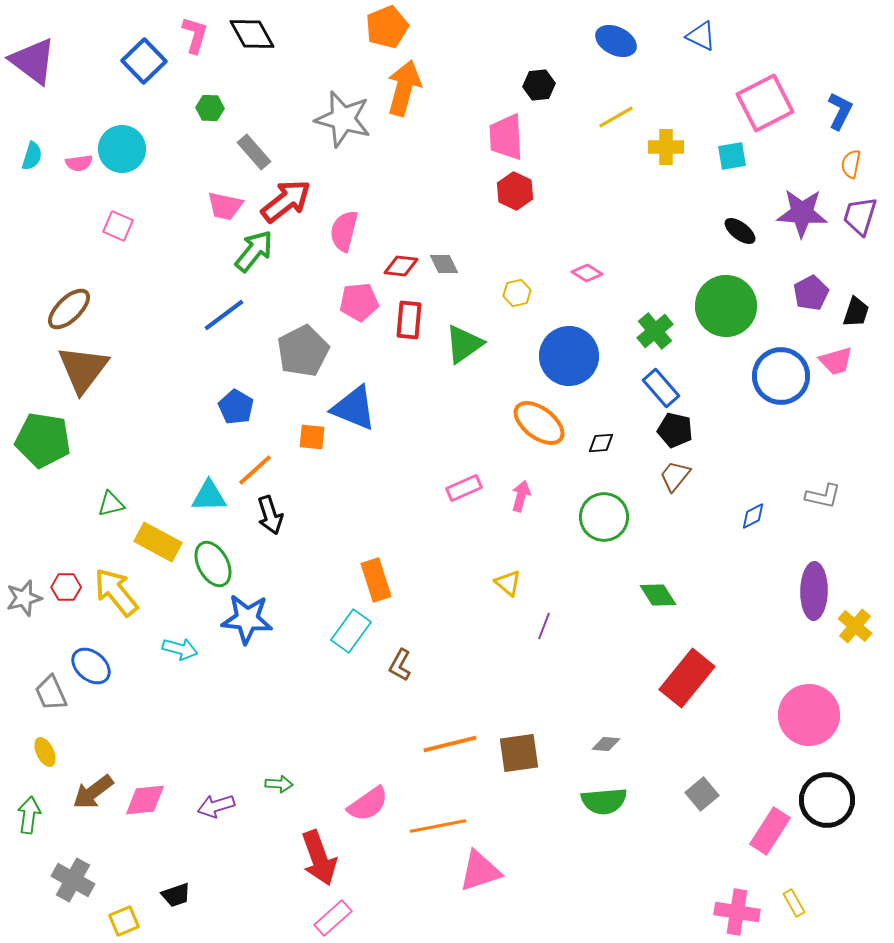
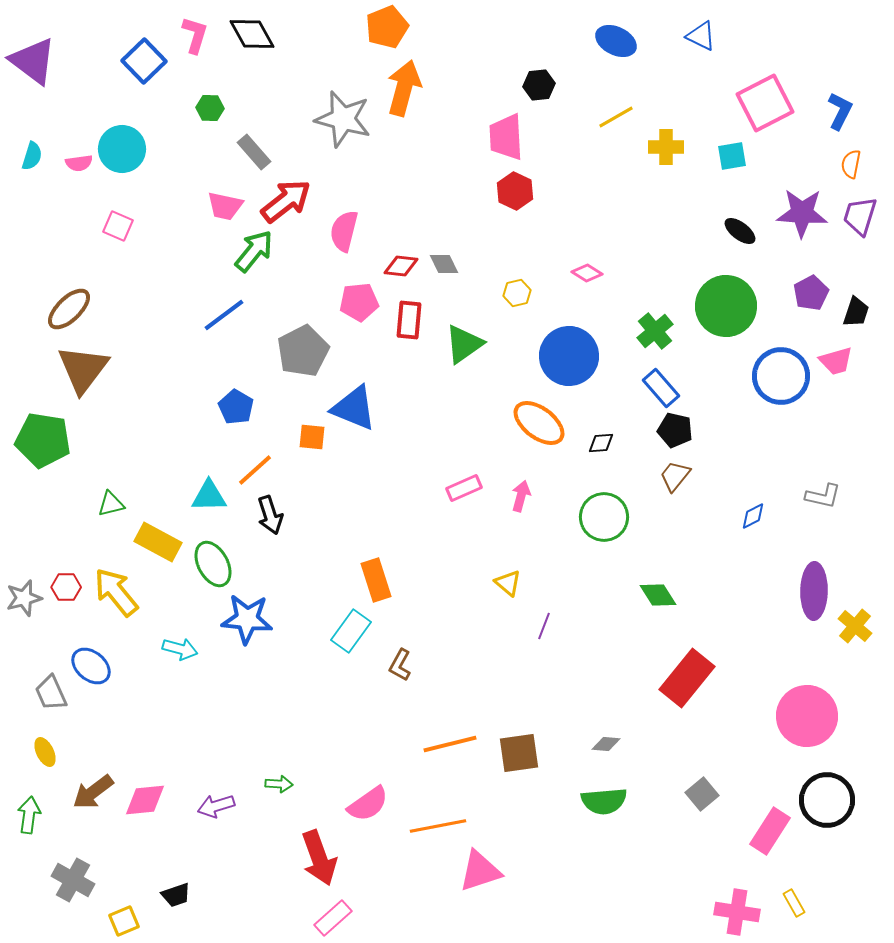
pink circle at (809, 715): moved 2 px left, 1 px down
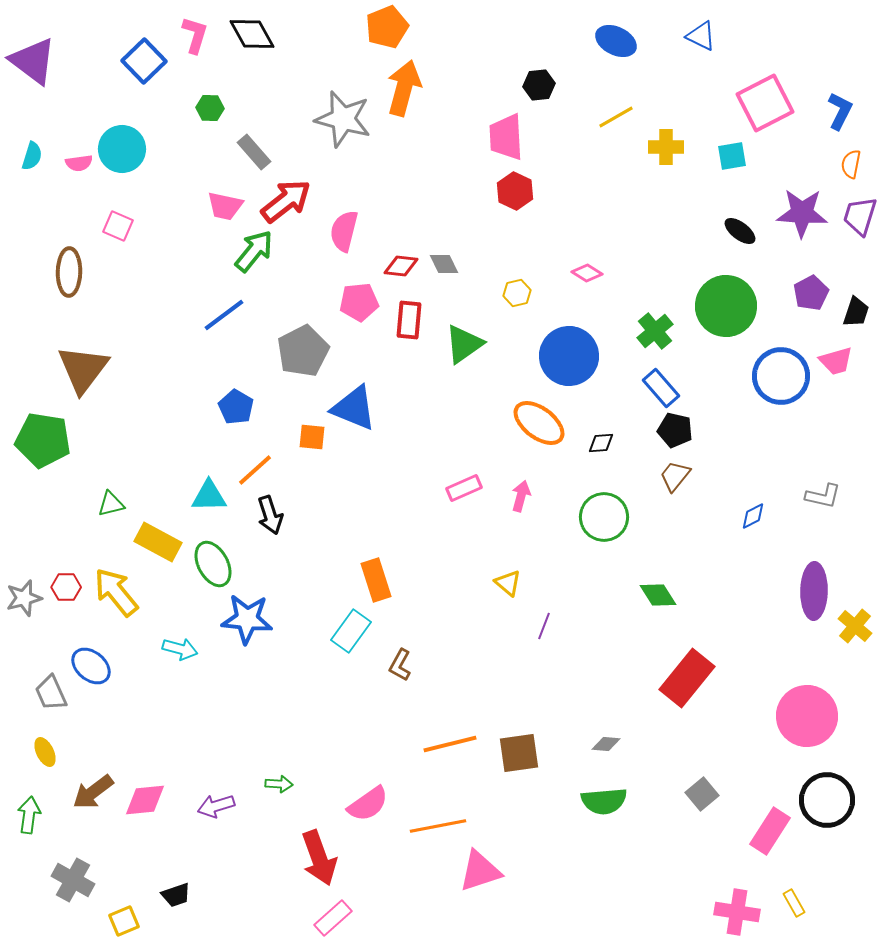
brown ellipse at (69, 309): moved 37 px up; rotated 45 degrees counterclockwise
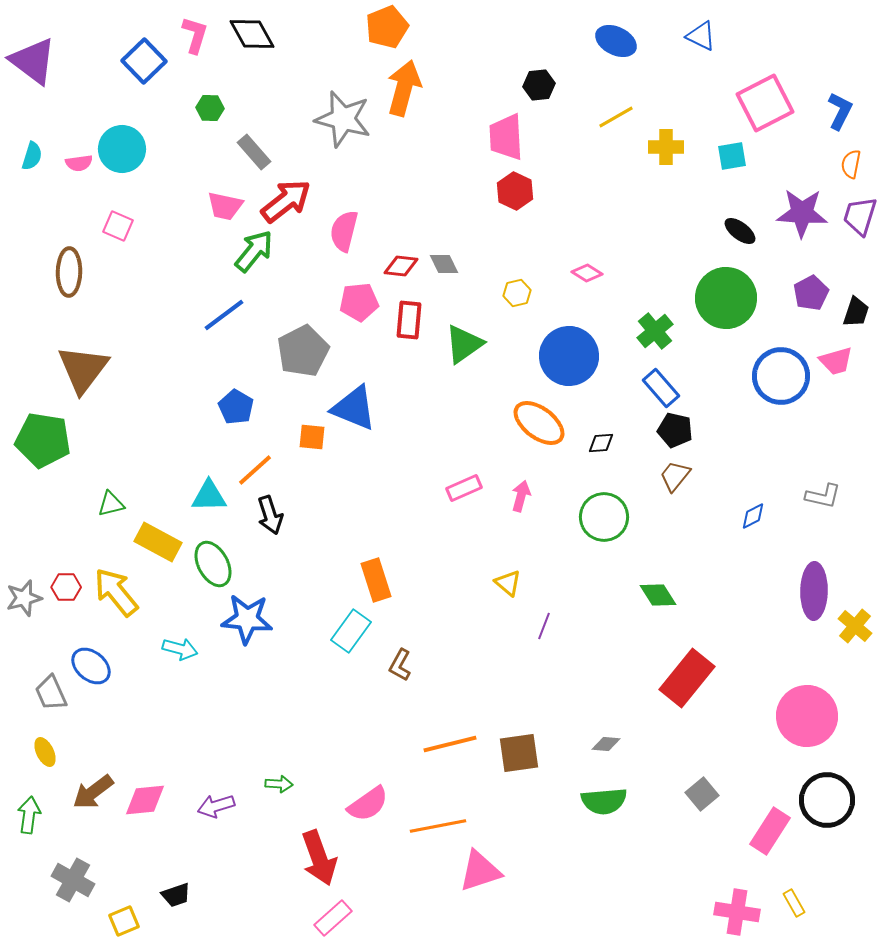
green circle at (726, 306): moved 8 px up
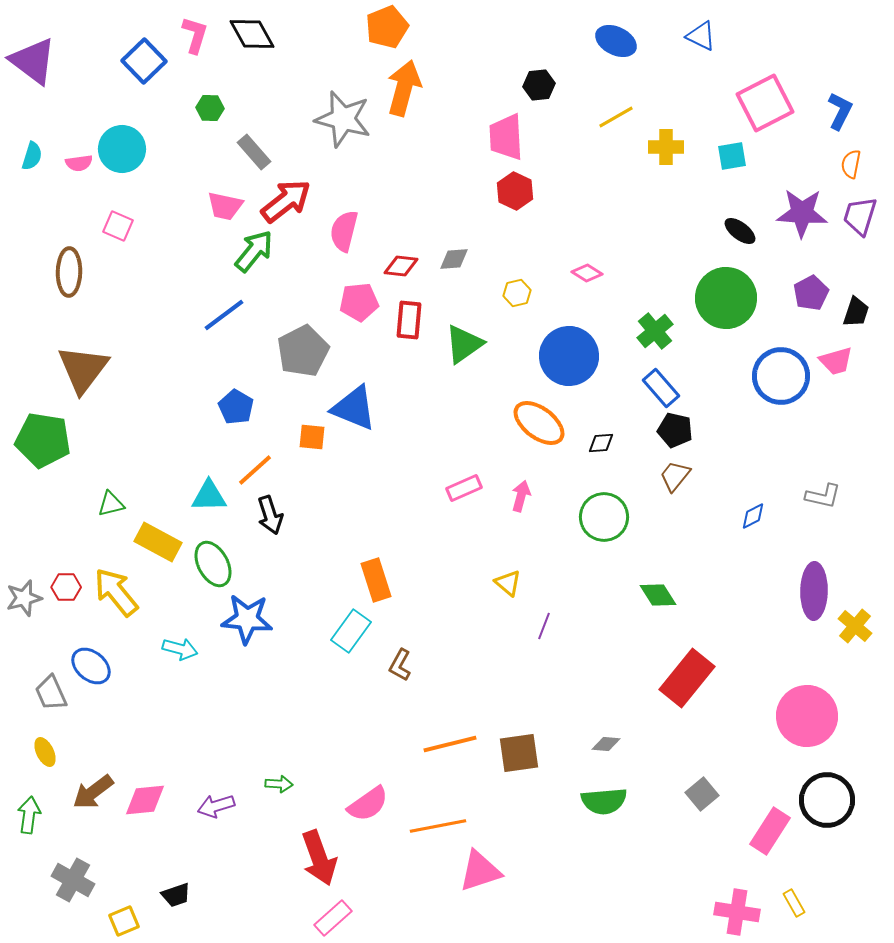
gray diamond at (444, 264): moved 10 px right, 5 px up; rotated 68 degrees counterclockwise
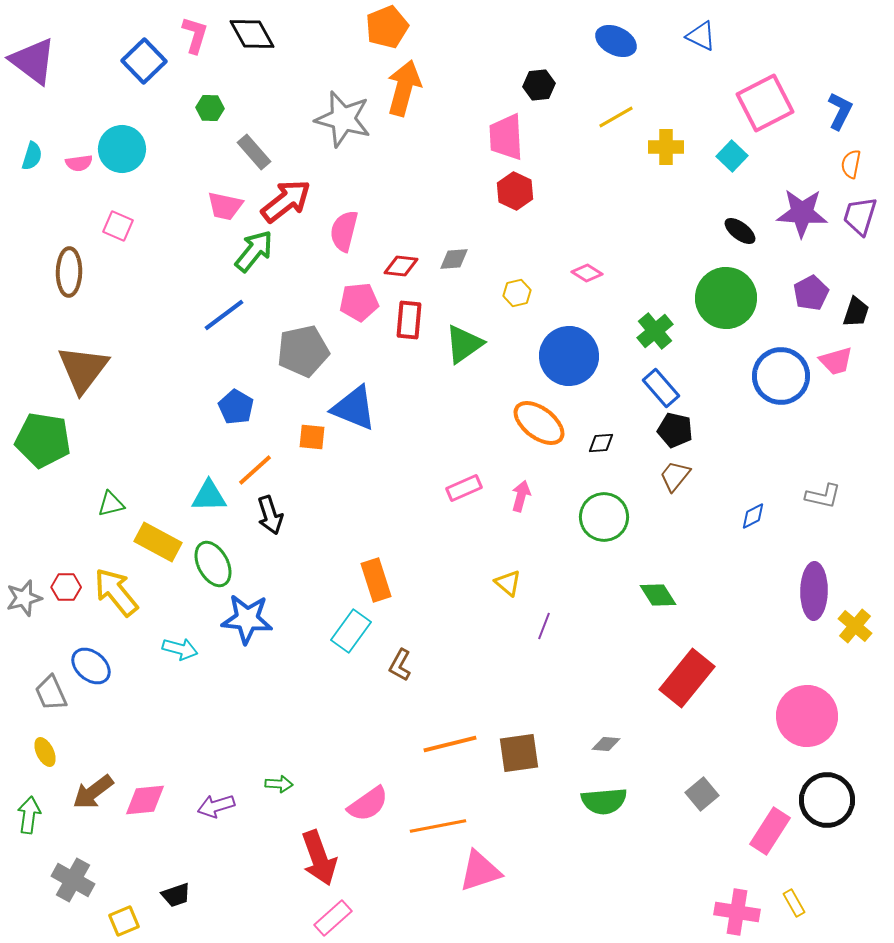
cyan square at (732, 156): rotated 36 degrees counterclockwise
gray pentagon at (303, 351): rotated 15 degrees clockwise
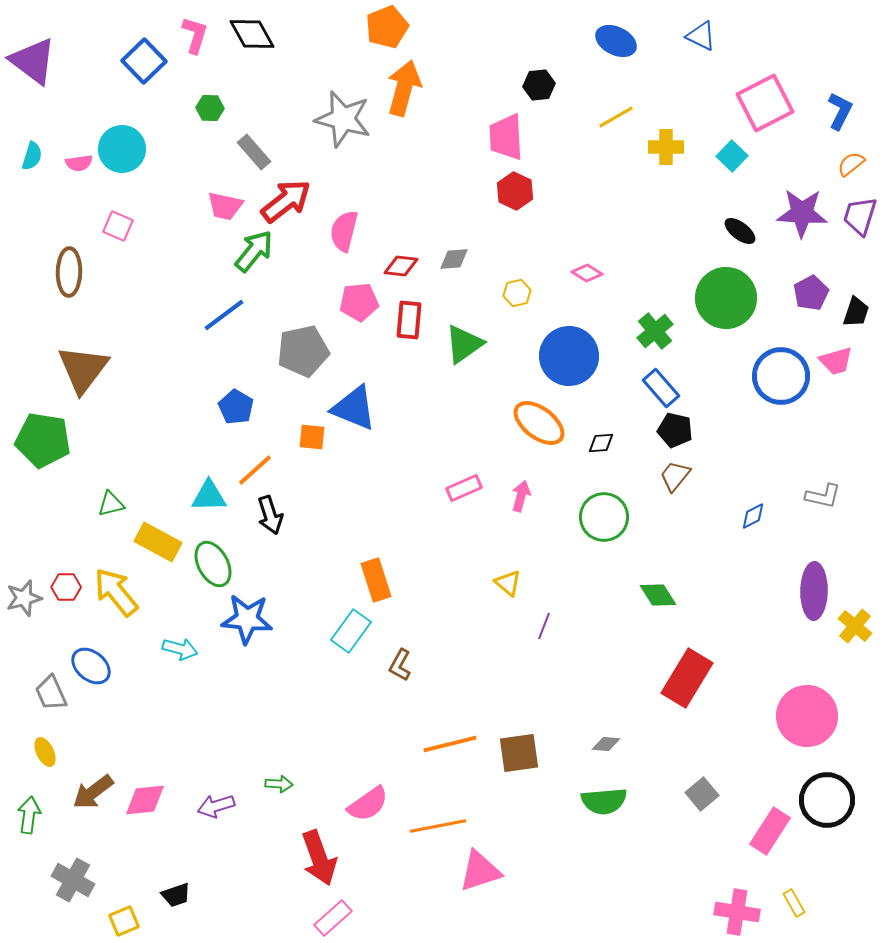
orange semicircle at (851, 164): rotated 40 degrees clockwise
red rectangle at (687, 678): rotated 8 degrees counterclockwise
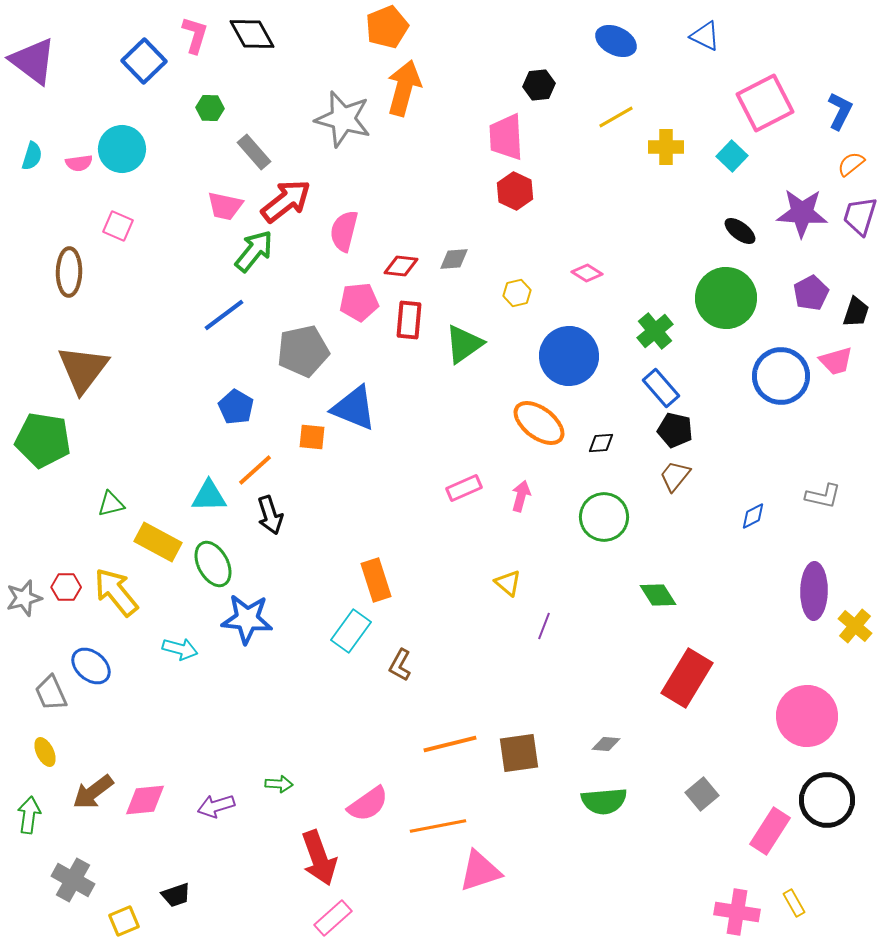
blue triangle at (701, 36): moved 4 px right
